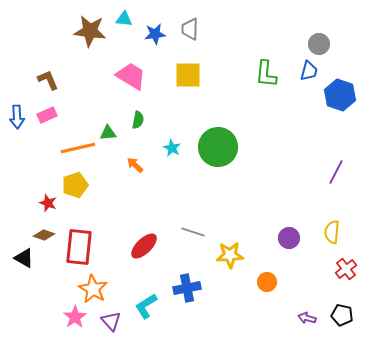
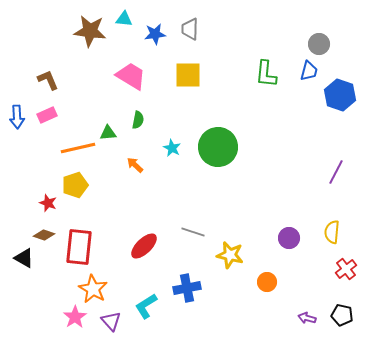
yellow star: rotated 16 degrees clockwise
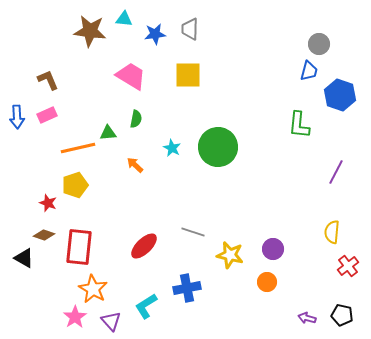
green L-shape: moved 33 px right, 51 px down
green semicircle: moved 2 px left, 1 px up
purple circle: moved 16 px left, 11 px down
red cross: moved 2 px right, 3 px up
